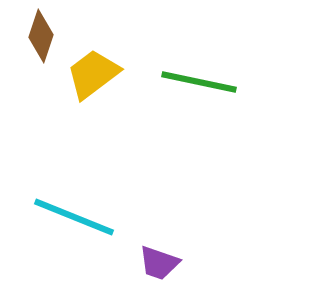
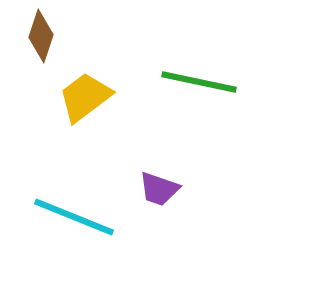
yellow trapezoid: moved 8 px left, 23 px down
purple trapezoid: moved 74 px up
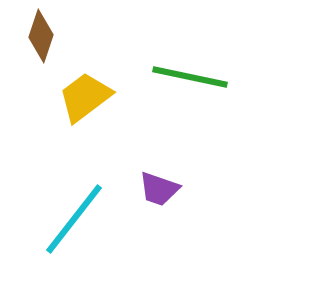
green line: moved 9 px left, 5 px up
cyan line: moved 2 px down; rotated 74 degrees counterclockwise
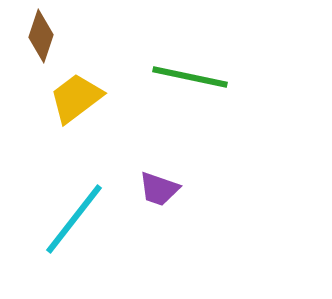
yellow trapezoid: moved 9 px left, 1 px down
